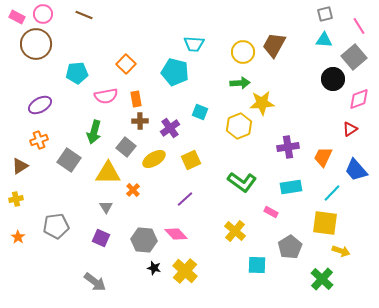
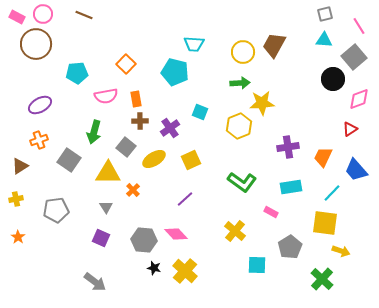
gray pentagon at (56, 226): moved 16 px up
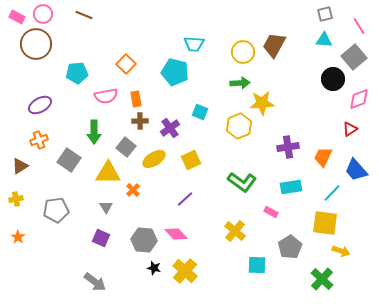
green arrow at (94, 132): rotated 15 degrees counterclockwise
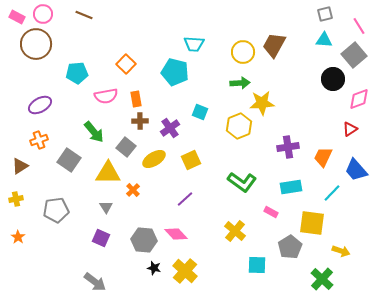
gray square at (354, 57): moved 2 px up
green arrow at (94, 132): rotated 40 degrees counterclockwise
yellow square at (325, 223): moved 13 px left
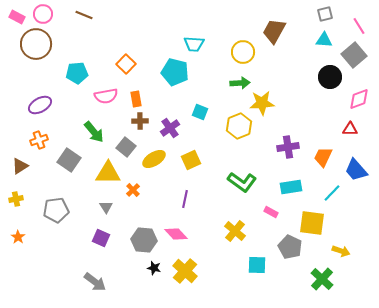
brown trapezoid at (274, 45): moved 14 px up
black circle at (333, 79): moved 3 px left, 2 px up
red triangle at (350, 129): rotated 35 degrees clockwise
purple line at (185, 199): rotated 36 degrees counterclockwise
gray pentagon at (290, 247): rotated 15 degrees counterclockwise
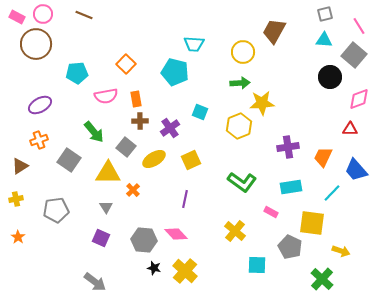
gray square at (354, 55): rotated 10 degrees counterclockwise
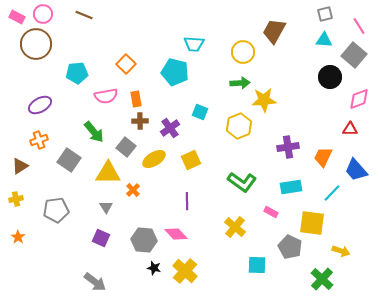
yellow star at (262, 103): moved 2 px right, 3 px up
purple line at (185, 199): moved 2 px right, 2 px down; rotated 12 degrees counterclockwise
yellow cross at (235, 231): moved 4 px up
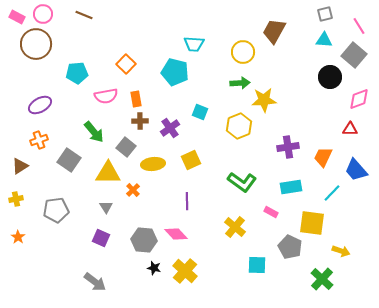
yellow ellipse at (154, 159): moved 1 px left, 5 px down; rotated 25 degrees clockwise
